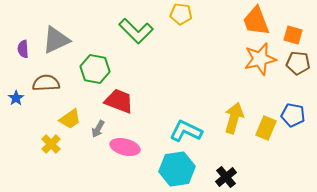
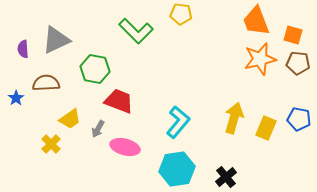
blue pentagon: moved 6 px right, 4 px down
cyan L-shape: moved 8 px left, 9 px up; rotated 104 degrees clockwise
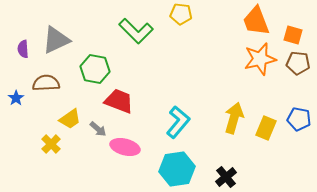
gray arrow: rotated 78 degrees counterclockwise
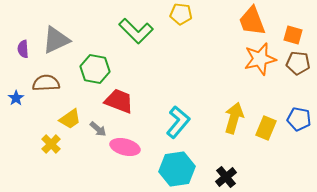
orange trapezoid: moved 4 px left
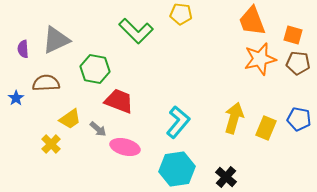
black cross: rotated 10 degrees counterclockwise
